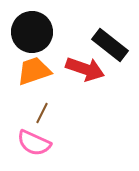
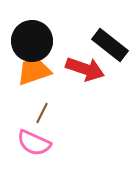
black circle: moved 9 px down
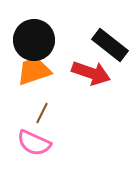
black circle: moved 2 px right, 1 px up
red arrow: moved 6 px right, 4 px down
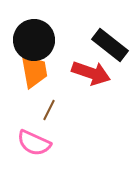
orange trapezoid: rotated 99 degrees clockwise
brown line: moved 7 px right, 3 px up
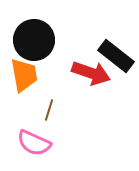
black rectangle: moved 6 px right, 11 px down
orange trapezoid: moved 10 px left, 4 px down
brown line: rotated 10 degrees counterclockwise
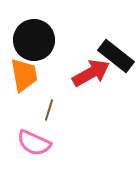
red arrow: rotated 48 degrees counterclockwise
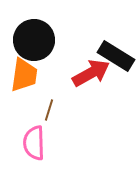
black rectangle: rotated 6 degrees counterclockwise
orange trapezoid: rotated 18 degrees clockwise
pink semicircle: rotated 64 degrees clockwise
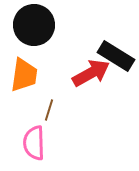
black circle: moved 15 px up
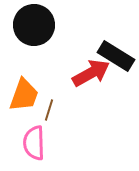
orange trapezoid: moved 20 px down; rotated 12 degrees clockwise
